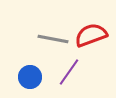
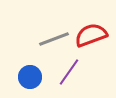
gray line: moved 1 px right; rotated 32 degrees counterclockwise
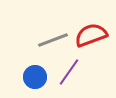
gray line: moved 1 px left, 1 px down
blue circle: moved 5 px right
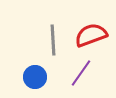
gray line: rotated 72 degrees counterclockwise
purple line: moved 12 px right, 1 px down
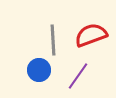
purple line: moved 3 px left, 3 px down
blue circle: moved 4 px right, 7 px up
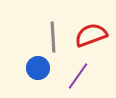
gray line: moved 3 px up
blue circle: moved 1 px left, 2 px up
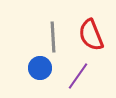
red semicircle: rotated 92 degrees counterclockwise
blue circle: moved 2 px right
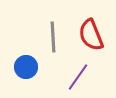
blue circle: moved 14 px left, 1 px up
purple line: moved 1 px down
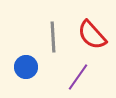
red semicircle: moved 1 px right; rotated 20 degrees counterclockwise
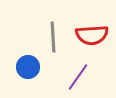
red semicircle: rotated 52 degrees counterclockwise
blue circle: moved 2 px right
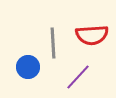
gray line: moved 6 px down
purple line: rotated 8 degrees clockwise
